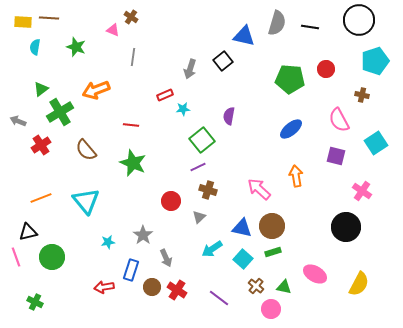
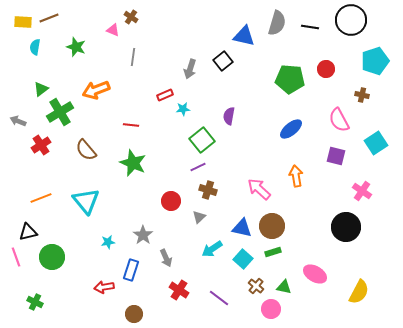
brown line at (49, 18): rotated 24 degrees counterclockwise
black circle at (359, 20): moved 8 px left
yellow semicircle at (359, 284): moved 8 px down
brown circle at (152, 287): moved 18 px left, 27 px down
red cross at (177, 290): moved 2 px right
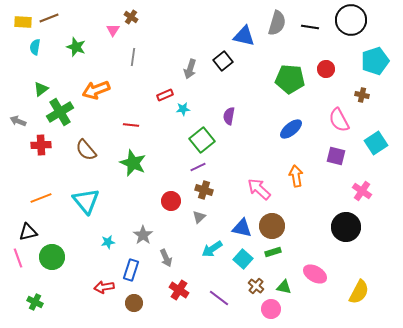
pink triangle at (113, 30): rotated 40 degrees clockwise
red cross at (41, 145): rotated 30 degrees clockwise
brown cross at (208, 190): moved 4 px left
pink line at (16, 257): moved 2 px right, 1 px down
brown circle at (134, 314): moved 11 px up
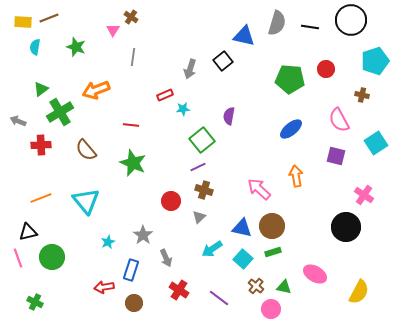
pink cross at (362, 191): moved 2 px right, 4 px down
cyan star at (108, 242): rotated 16 degrees counterclockwise
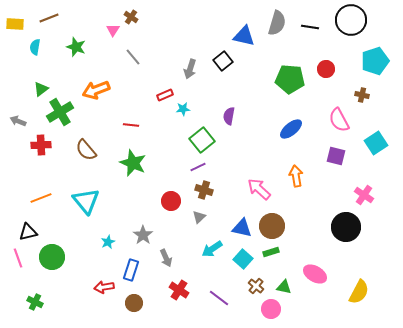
yellow rectangle at (23, 22): moved 8 px left, 2 px down
gray line at (133, 57): rotated 48 degrees counterclockwise
green rectangle at (273, 252): moved 2 px left
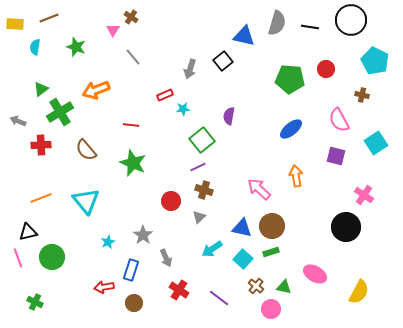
cyan pentagon at (375, 61): rotated 28 degrees counterclockwise
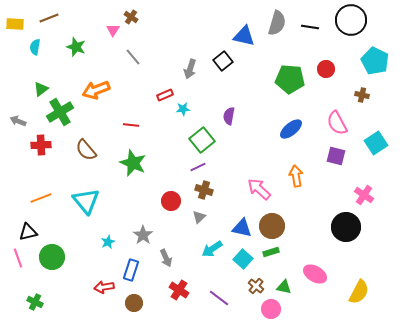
pink semicircle at (339, 120): moved 2 px left, 3 px down
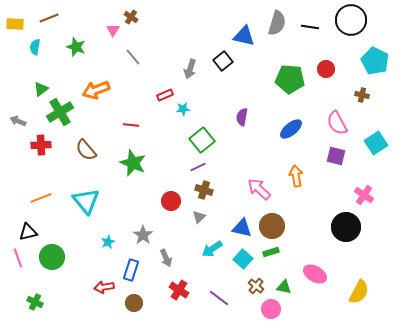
purple semicircle at (229, 116): moved 13 px right, 1 px down
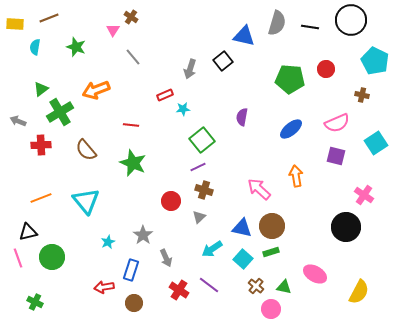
pink semicircle at (337, 123): rotated 85 degrees counterclockwise
purple line at (219, 298): moved 10 px left, 13 px up
